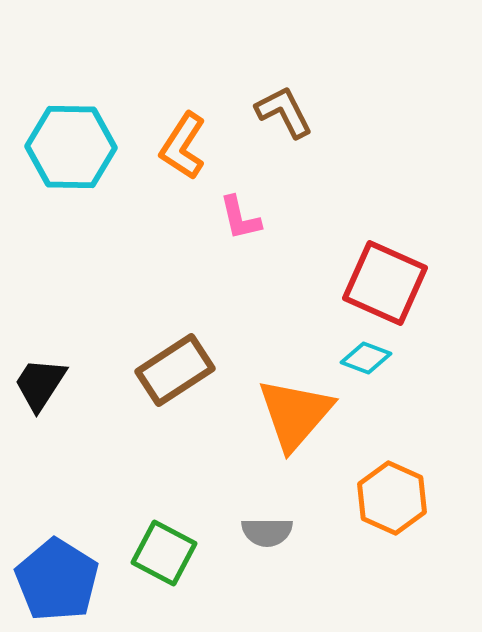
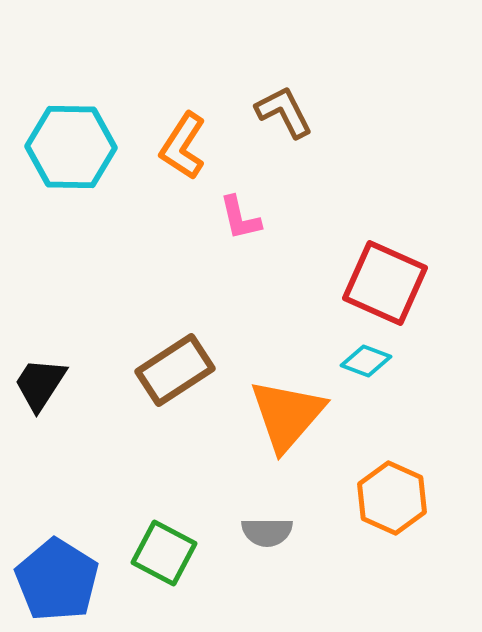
cyan diamond: moved 3 px down
orange triangle: moved 8 px left, 1 px down
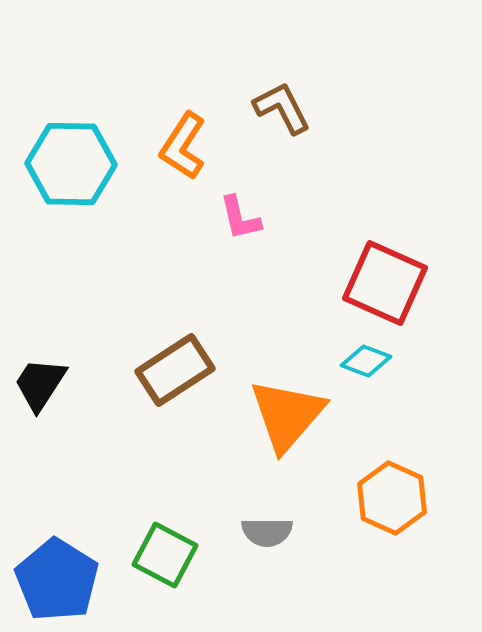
brown L-shape: moved 2 px left, 4 px up
cyan hexagon: moved 17 px down
green square: moved 1 px right, 2 px down
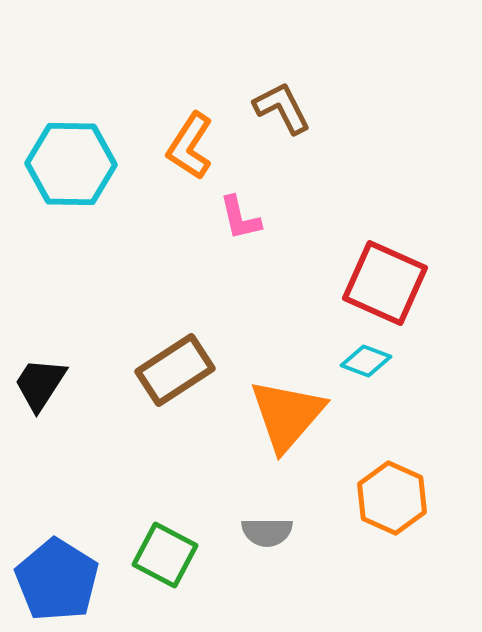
orange L-shape: moved 7 px right
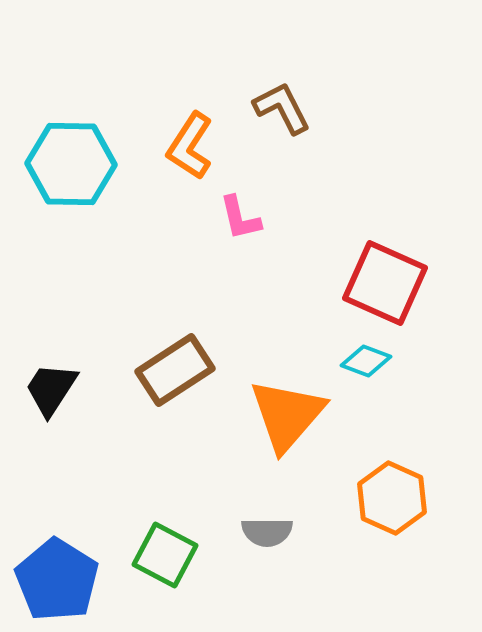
black trapezoid: moved 11 px right, 5 px down
